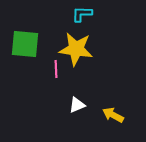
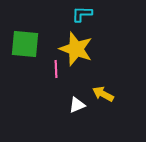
yellow star: rotated 12 degrees clockwise
yellow arrow: moved 10 px left, 21 px up
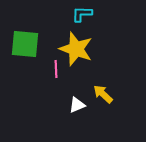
yellow arrow: rotated 15 degrees clockwise
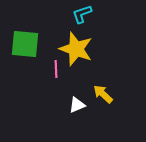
cyan L-shape: rotated 20 degrees counterclockwise
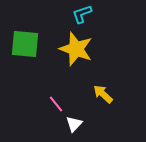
pink line: moved 35 px down; rotated 36 degrees counterclockwise
white triangle: moved 3 px left, 19 px down; rotated 24 degrees counterclockwise
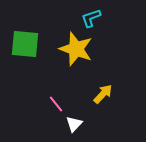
cyan L-shape: moved 9 px right, 4 px down
yellow arrow: rotated 90 degrees clockwise
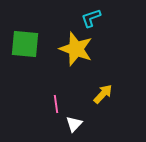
pink line: rotated 30 degrees clockwise
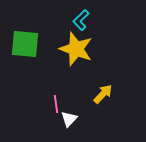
cyan L-shape: moved 10 px left, 2 px down; rotated 25 degrees counterclockwise
white triangle: moved 5 px left, 5 px up
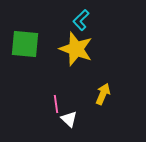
yellow arrow: rotated 20 degrees counterclockwise
white triangle: rotated 30 degrees counterclockwise
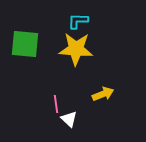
cyan L-shape: moved 3 px left, 1 px down; rotated 45 degrees clockwise
yellow star: rotated 16 degrees counterclockwise
yellow arrow: rotated 45 degrees clockwise
